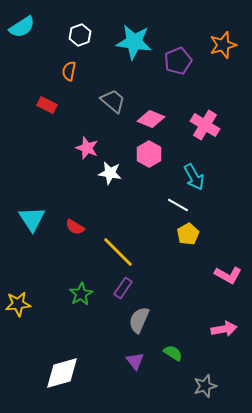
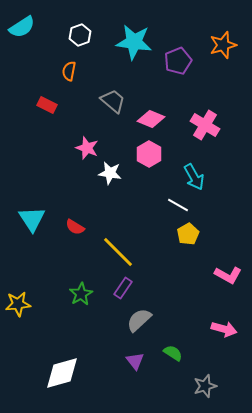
gray semicircle: rotated 24 degrees clockwise
pink arrow: rotated 25 degrees clockwise
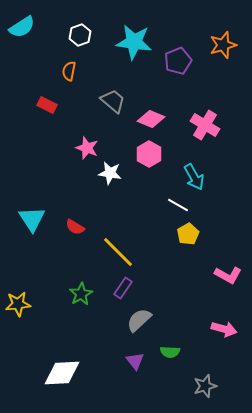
green semicircle: moved 3 px left, 1 px up; rotated 150 degrees clockwise
white diamond: rotated 12 degrees clockwise
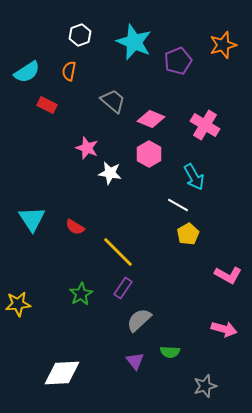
cyan semicircle: moved 5 px right, 45 px down
cyan star: rotated 15 degrees clockwise
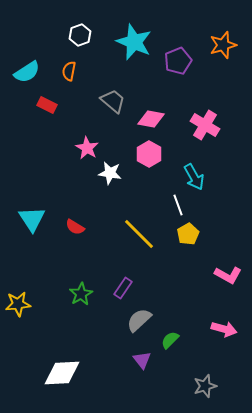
pink diamond: rotated 12 degrees counterclockwise
pink star: rotated 10 degrees clockwise
white line: rotated 40 degrees clockwise
yellow line: moved 21 px right, 18 px up
green semicircle: moved 12 px up; rotated 132 degrees clockwise
purple triangle: moved 7 px right, 1 px up
